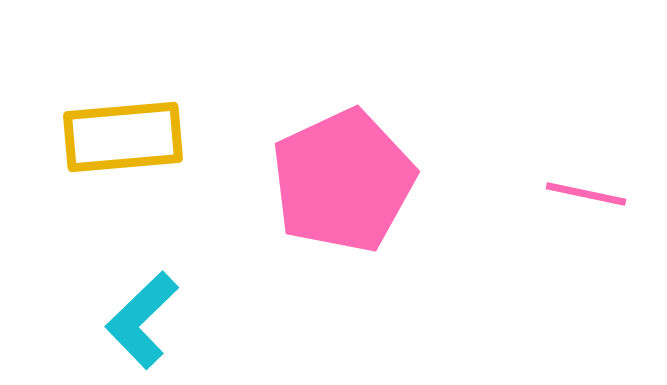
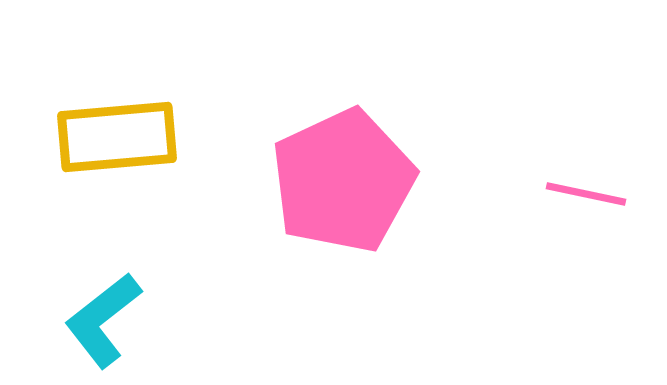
yellow rectangle: moved 6 px left
cyan L-shape: moved 39 px left; rotated 6 degrees clockwise
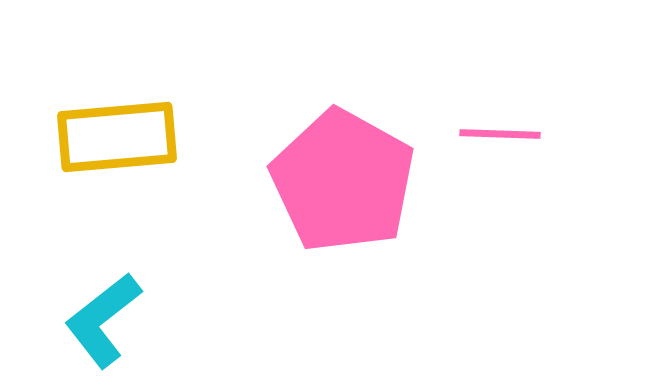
pink pentagon: rotated 18 degrees counterclockwise
pink line: moved 86 px left, 60 px up; rotated 10 degrees counterclockwise
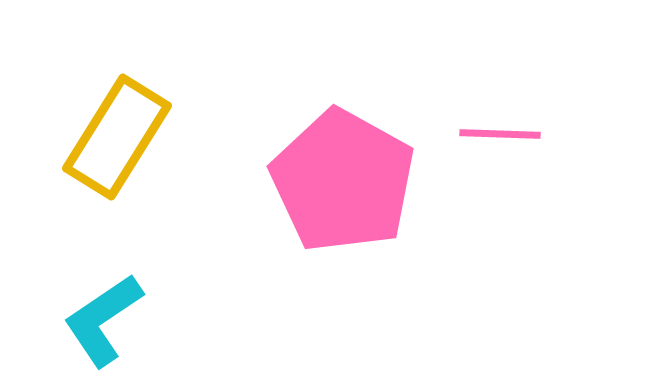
yellow rectangle: rotated 53 degrees counterclockwise
cyan L-shape: rotated 4 degrees clockwise
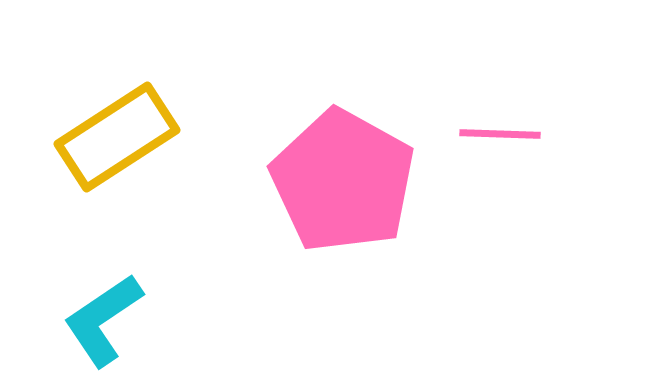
yellow rectangle: rotated 25 degrees clockwise
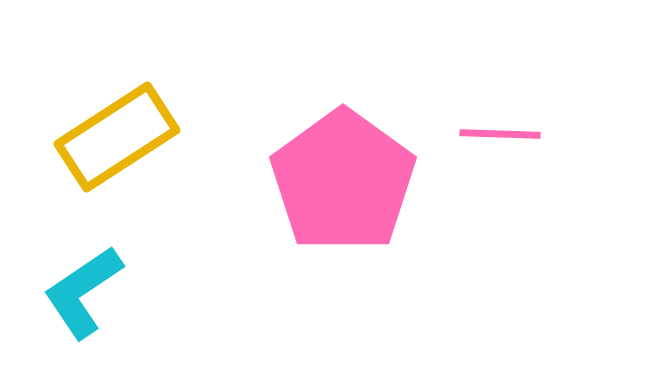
pink pentagon: rotated 7 degrees clockwise
cyan L-shape: moved 20 px left, 28 px up
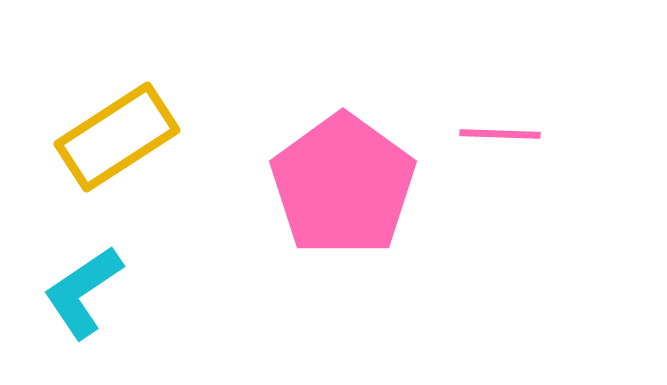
pink pentagon: moved 4 px down
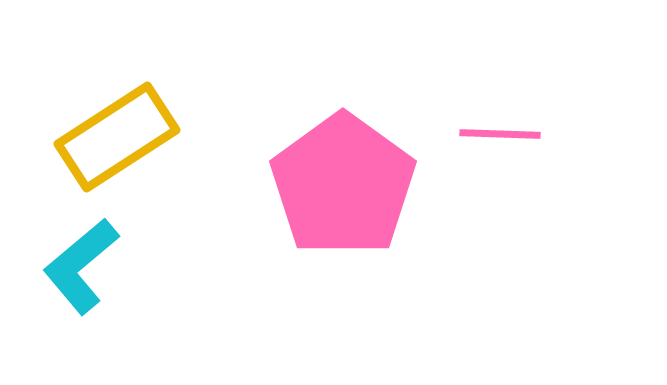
cyan L-shape: moved 2 px left, 26 px up; rotated 6 degrees counterclockwise
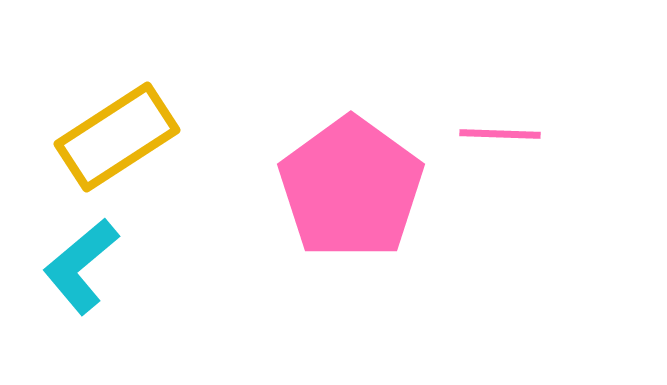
pink pentagon: moved 8 px right, 3 px down
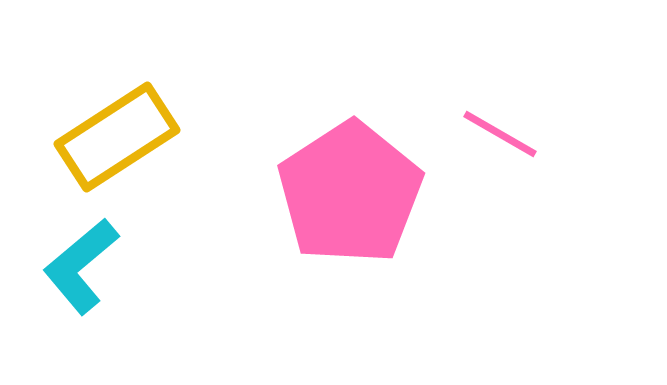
pink line: rotated 28 degrees clockwise
pink pentagon: moved 1 px left, 5 px down; rotated 3 degrees clockwise
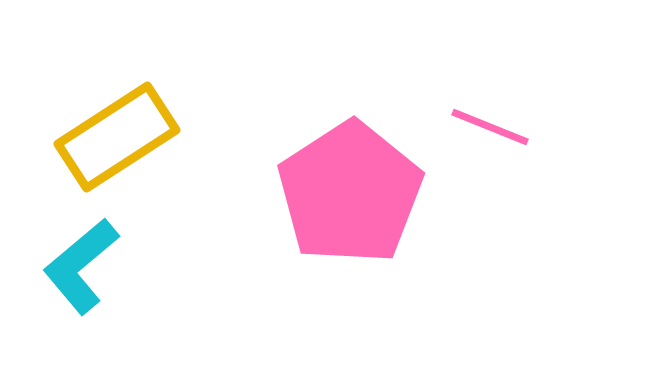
pink line: moved 10 px left, 7 px up; rotated 8 degrees counterclockwise
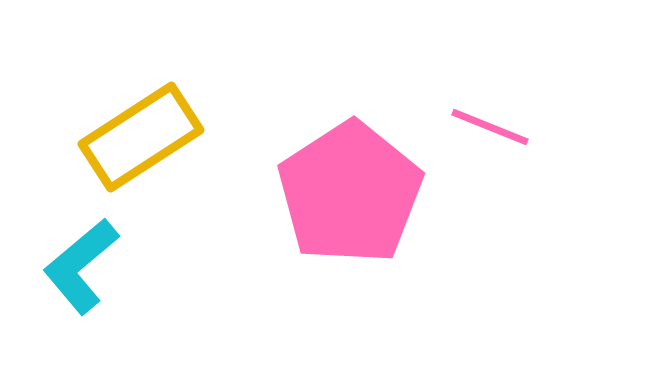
yellow rectangle: moved 24 px right
